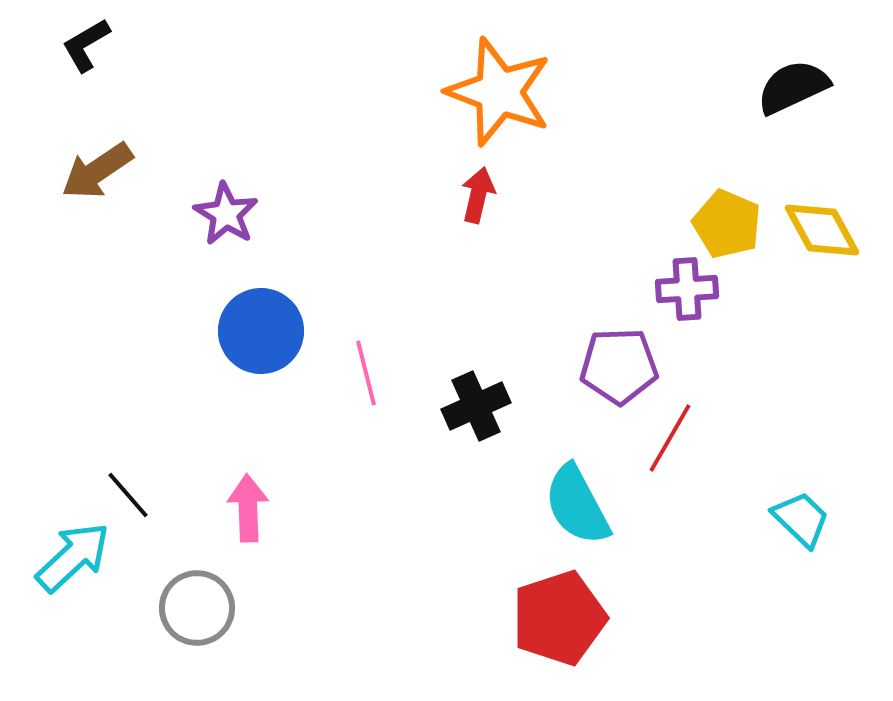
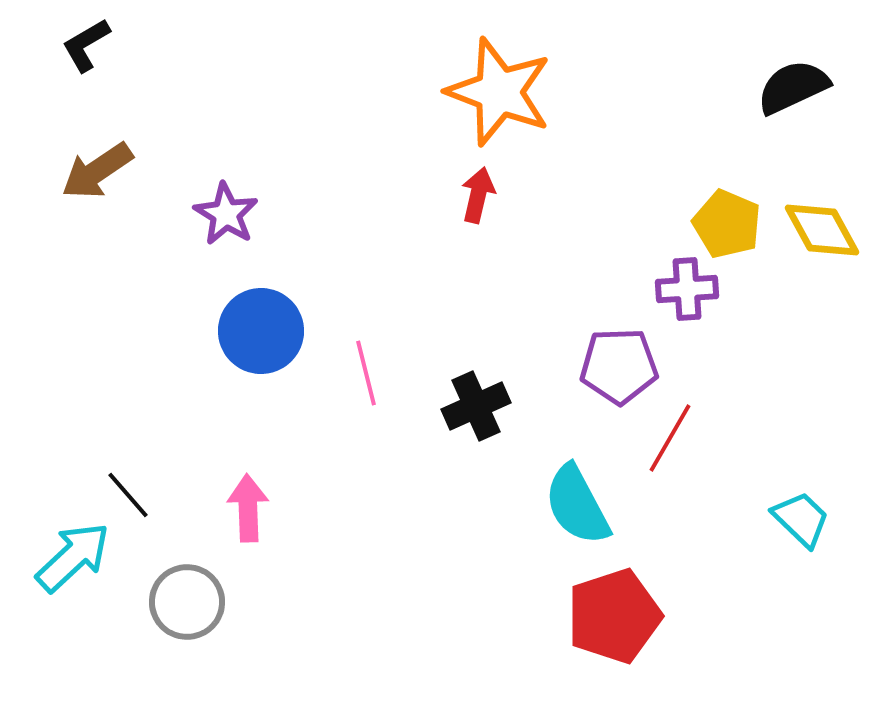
gray circle: moved 10 px left, 6 px up
red pentagon: moved 55 px right, 2 px up
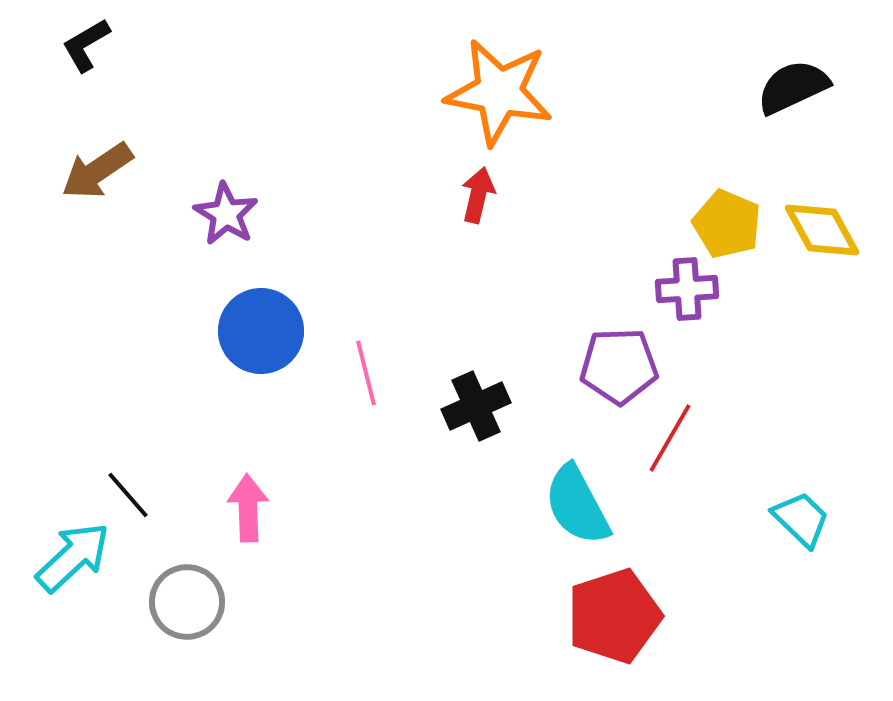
orange star: rotated 10 degrees counterclockwise
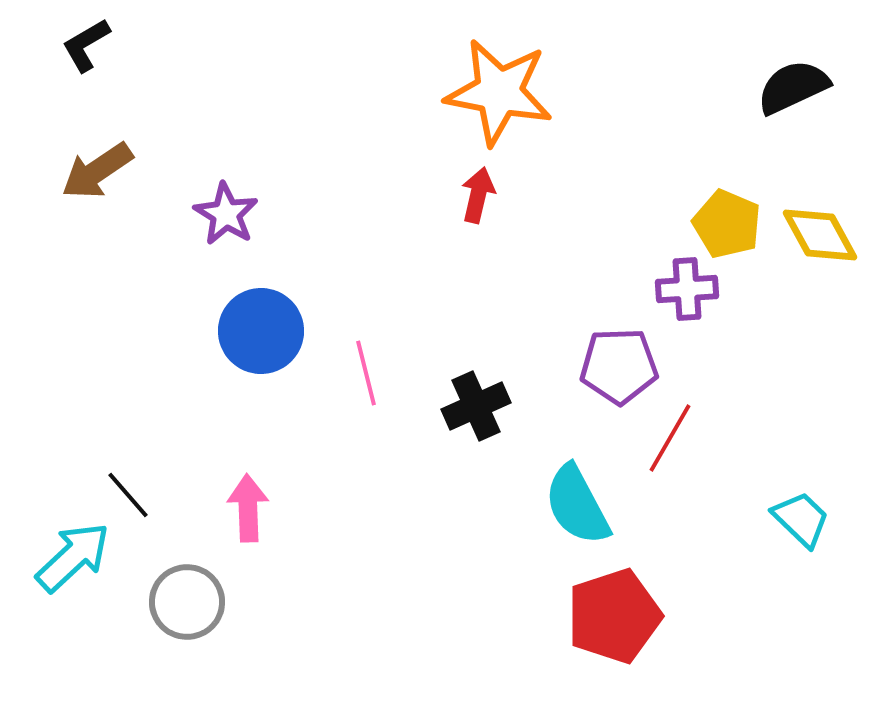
yellow diamond: moved 2 px left, 5 px down
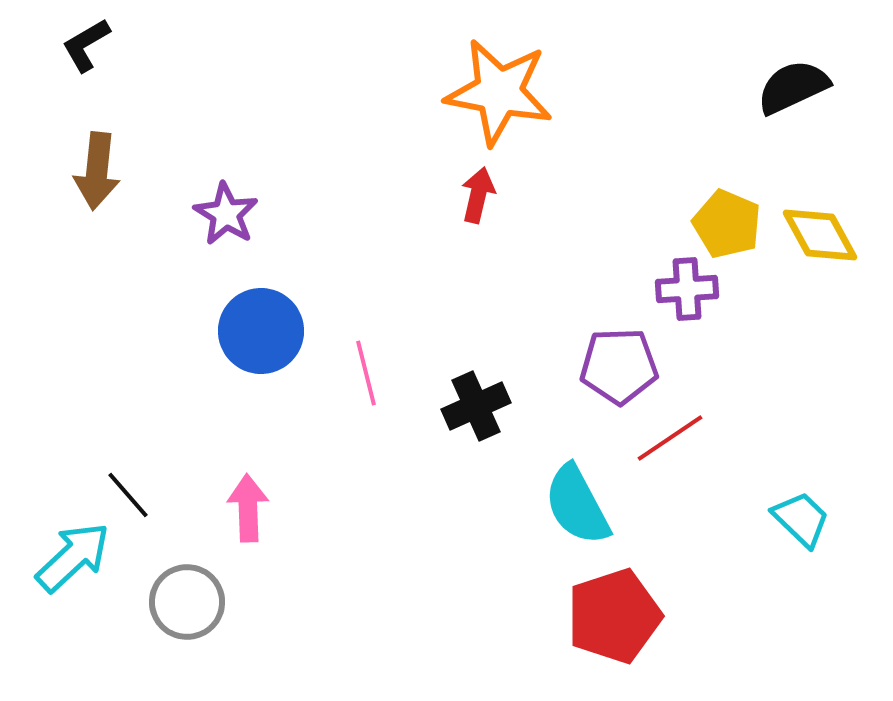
brown arrow: rotated 50 degrees counterclockwise
red line: rotated 26 degrees clockwise
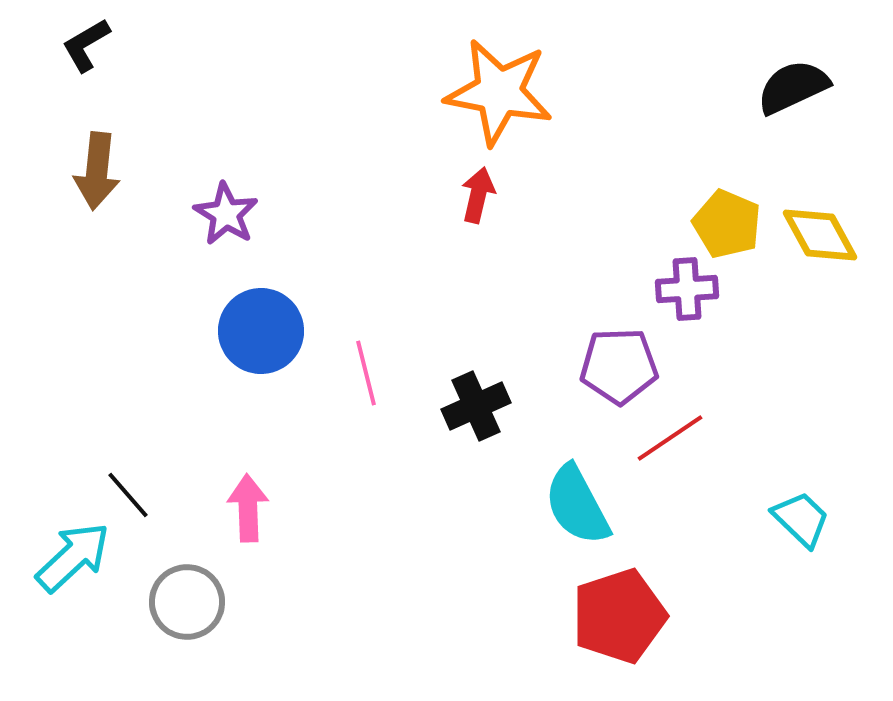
red pentagon: moved 5 px right
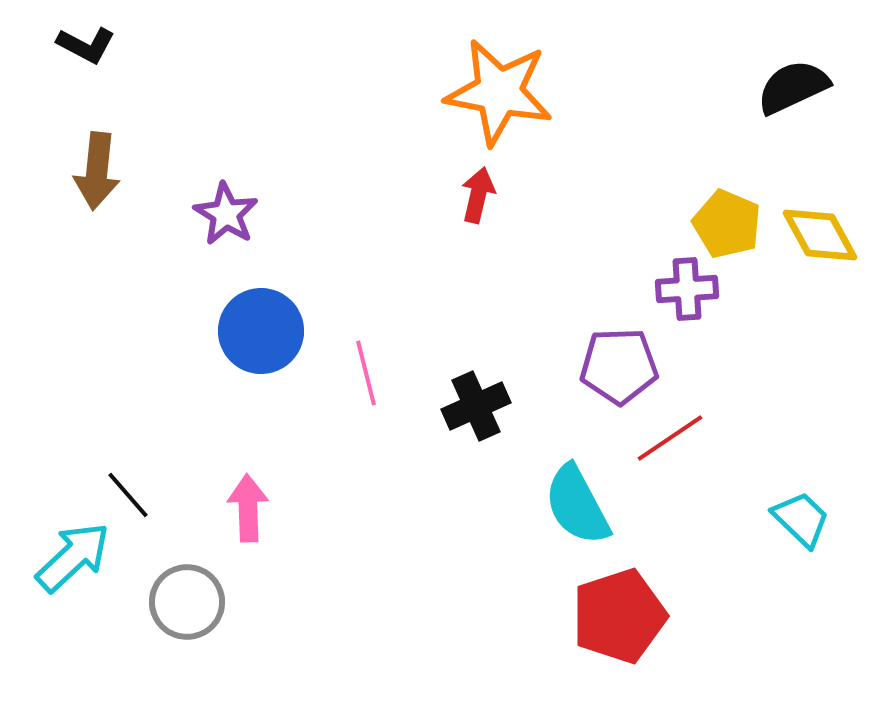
black L-shape: rotated 122 degrees counterclockwise
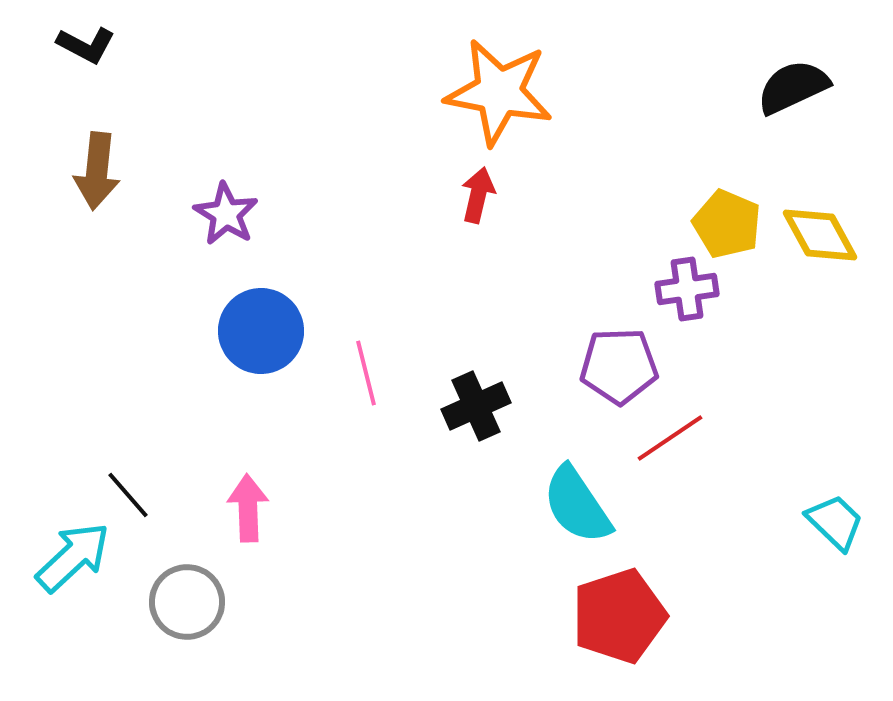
purple cross: rotated 4 degrees counterclockwise
cyan semicircle: rotated 6 degrees counterclockwise
cyan trapezoid: moved 34 px right, 3 px down
